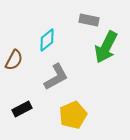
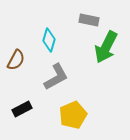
cyan diamond: moved 2 px right; rotated 35 degrees counterclockwise
brown semicircle: moved 2 px right
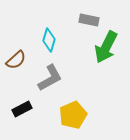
brown semicircle: rotated 20 degrees clockwise
gray L-shape: moved 6 px left, 1 px down
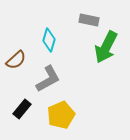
gray L-shape: moved 2 px left, 1 px down
black rectangle: rotated 24 degrees counterclockwise
yellow pentagon: moved 12 px left
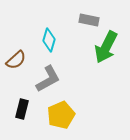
black rectangle: rotated 24 degrees counterclockwise
